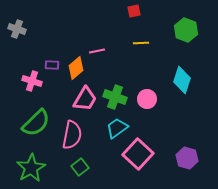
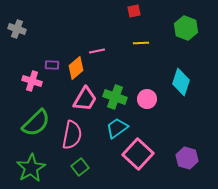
green hexagon: moved 2 px up
cyan diamond: moved 1 px left, 2 px down
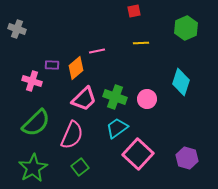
green hexagon: rotated 15 degrees clockwise
pink trapezoid: moved 1 px left; rotated 16 degrees clockwise
pink semicircle: rotated 12 degrees clockwise
green star: moved 2 px right
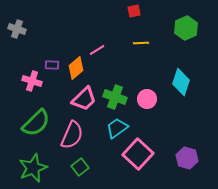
pink line: moved 1 px up; rotated 21 degrees counterclockwise
green star: rotated 8 degrees clockwise
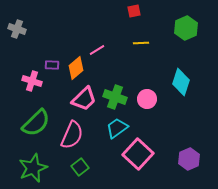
purple hexagon: moved 2 px right, 1 px down; rotated 20 degrees clockwise
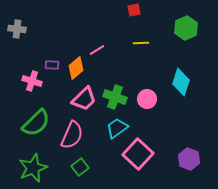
red square: moved 1 px up
gray cross: rotated 12 degrees counterclockwise
purple hexagon: rotated 15 degrees counterclockwise
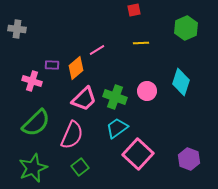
pink circle: moved 8 px up
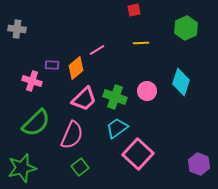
purple hexagon: moved 10 px right, 5 px down
green star: moved 11 px left; rotated 8 degrees clockwise
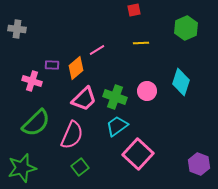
cyan trapezoid: moved 2 px up
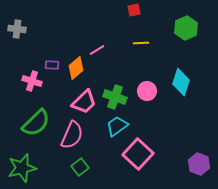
pink trapezoid: moved 3 px down
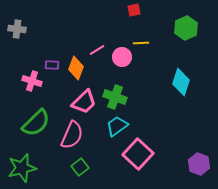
orange diamond: rotated 30 degrees counterclockwise
pink circle: moved 25 px left, 34 px up
